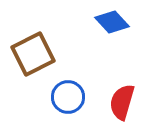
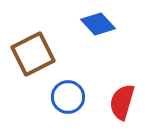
blue diamond: moved 14 px left, 2 px down
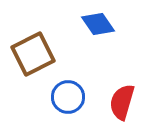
blue diamond: rotated 8 degrees clockwise
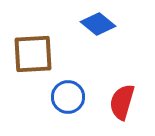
blue diamond: rotated 16 degrees counterclockwise
brown square: rotated 24 degrees clockwise
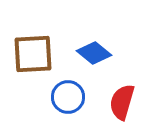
blue diamond: moved 4 px left, 29 px down
